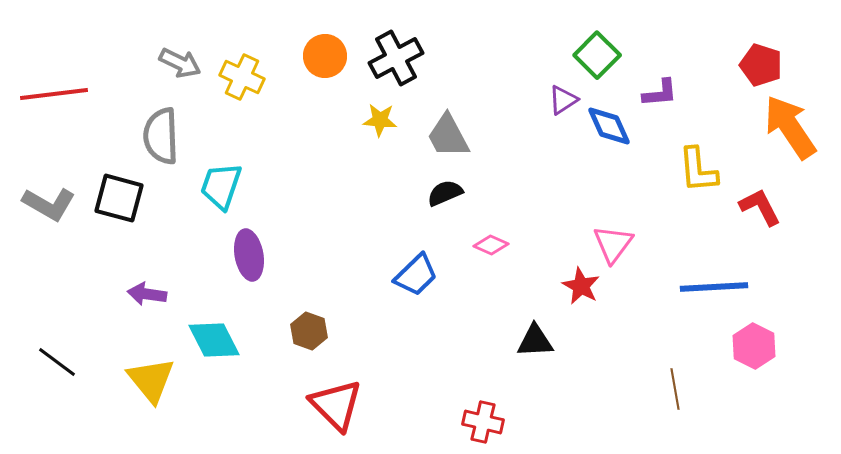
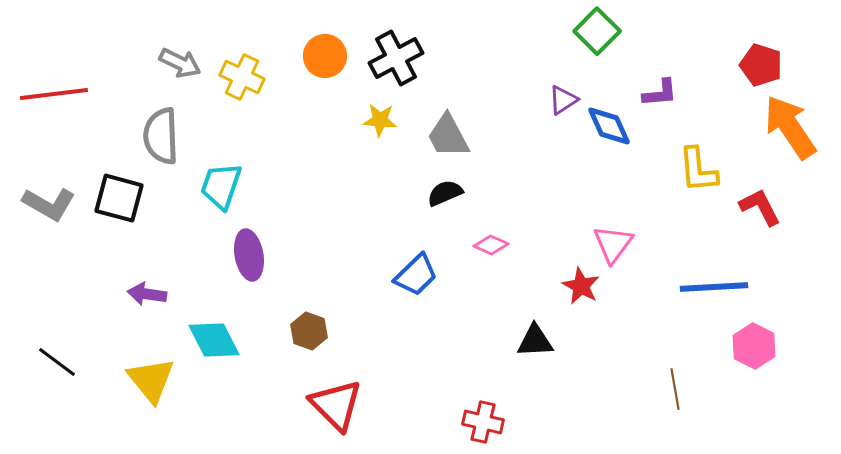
green square: moved 24 px up
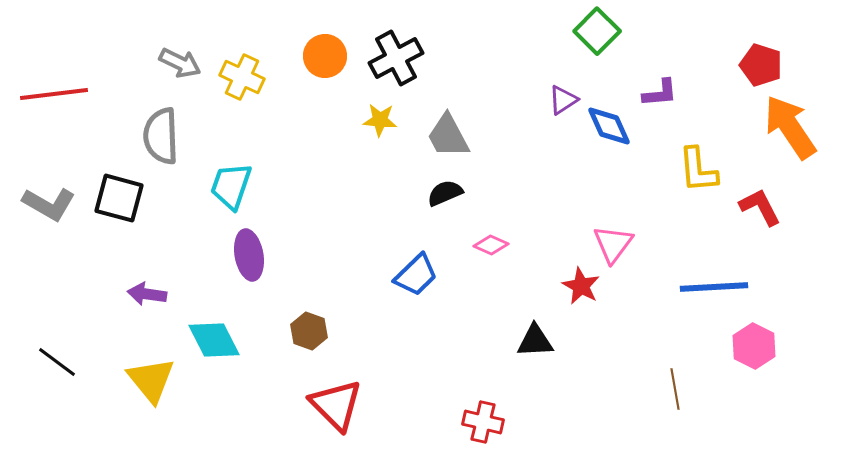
cyan trapezoid: moved 10 px right
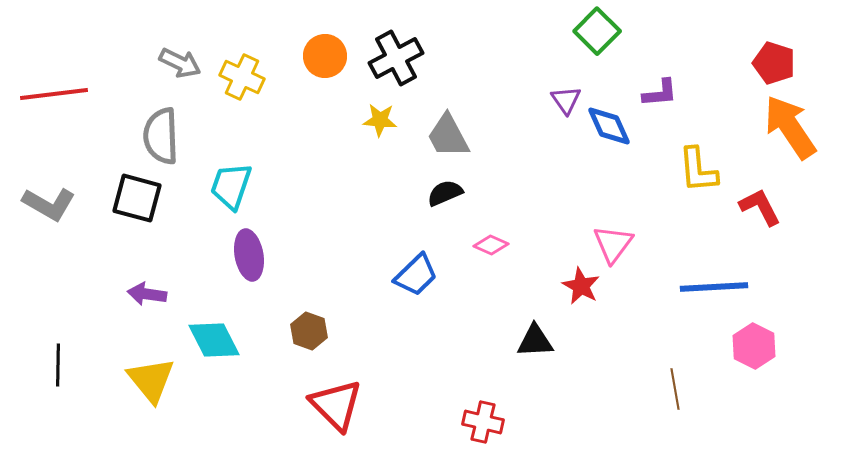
red pentagon: moved 13 px right, 2 px up
purple triangle: moved 3 px right; rotated 32 degrees counterclockwise
black square: moved 18 px right
black line: moved 1 px right, 3 px down; rotated 54 degrees clockwise
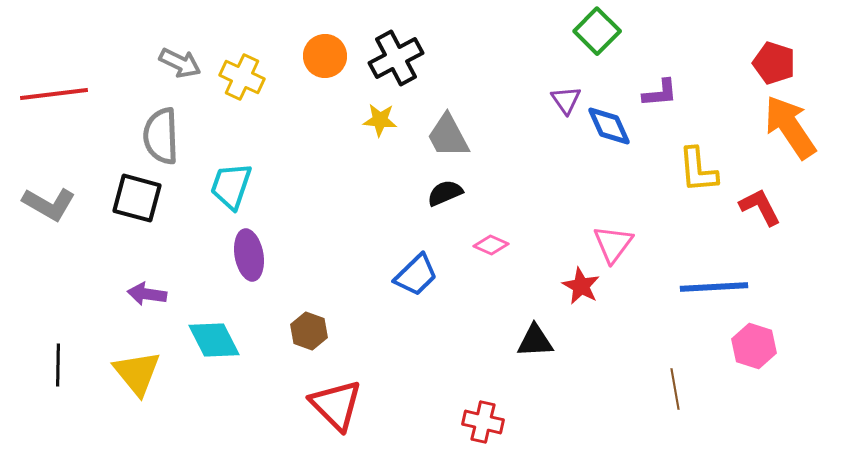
pink hexagon: rotated 9 degrees counterclockwise
yellow triangle: moved 14 px left, 7 px up
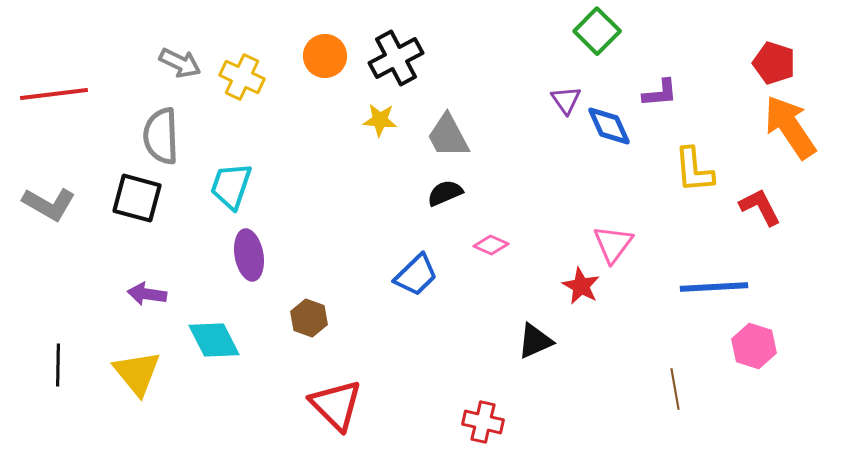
yellow L-shape: moved 4 px left
brown hexagon: moved 13 px up
black triangle: rotated 21 degrees counterclockwise
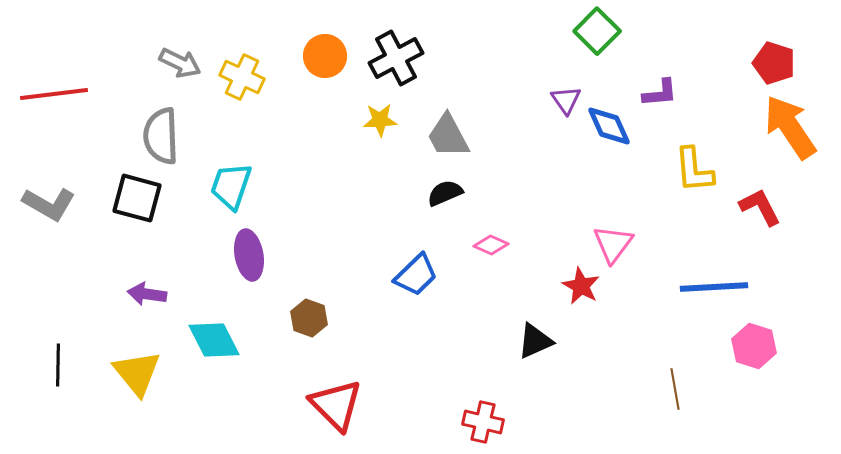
yellow star: rotated 8 degrees counterclockwise
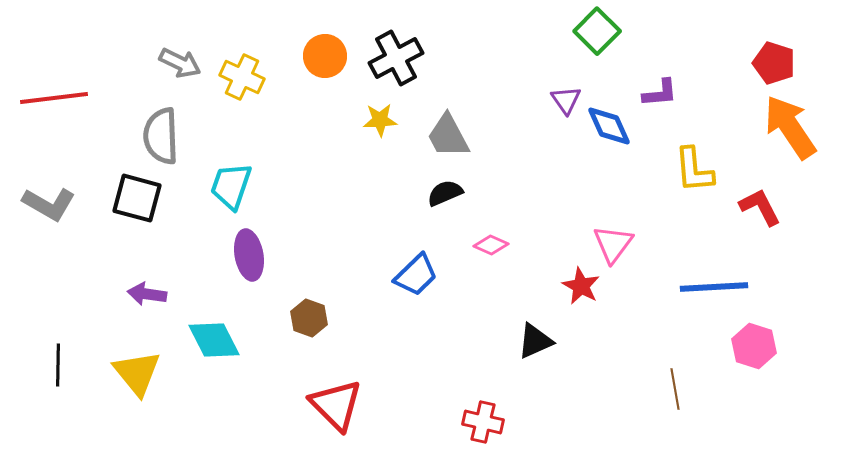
red line: moved 4 px down
